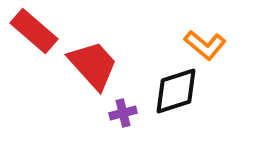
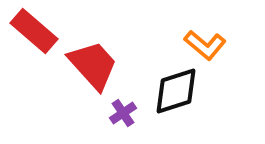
purple cross: rotated 20 degrees counterclockwise
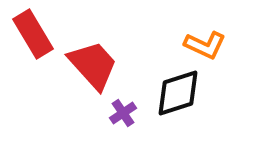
red rectangle: moved 1 px left, 3 px down; rotated 18 degrees clockwise
orange L-shape: rotated 15 degrees counterclockwise
black diamond: moved 2 px right, 2 px down
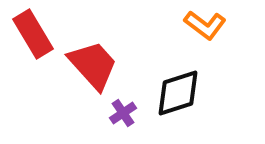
orange L-shape: moved 20 px up; rotated 12 degrees clockwise
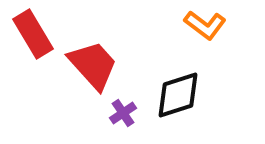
black diamond: moved 2 px down
